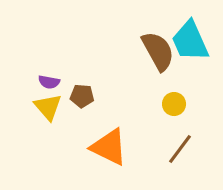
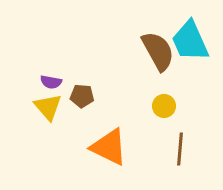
purple semicircle: moved 2 px right
yellow circle: moved 10 px left, 2 px down
brown line: rotated 32 degrees counterclockwise
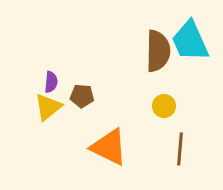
brown semicircle: rotated 30 degrees clockwise
purple semicircle: rotated 95 degrees counterclockwise
yellow triangle: rotated 32 degrees clockwise
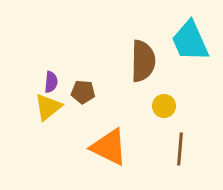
brown semicircle: moved 15 px left, 10 px down
brown pentagon: moved 1 px right, 4 px up
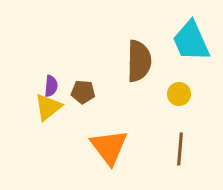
cyan trapezoid: moved 1 px right
brown semicircle: moved 4 px left
purple semicircle: moved 4 px down
yellow circle: moved 15 px right, 12 px up
orange triangle: rotated 27 degrees clockwise
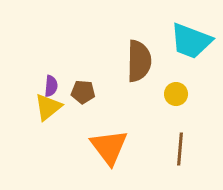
cyan trapezoid: rotated 45 degrees counterclockwise
yellow circle: moved 3 px left
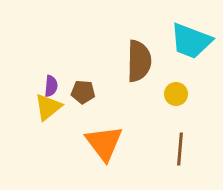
orange triangle: moved 5 px left, 4 px up
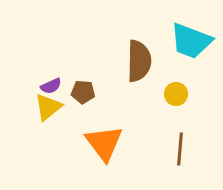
purple semicircle: rotated 60 degrees clockwise
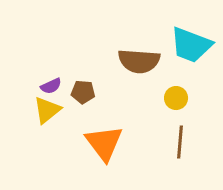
cyan trapezoid: moved 4 px down
brown semicircle: rotated 93 degrees clockwise
yellow circle: moved 4 px down
yellow triangle: moved 1 px left, 3 px down
brown line: moved 7 px up
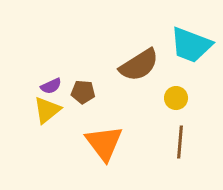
brown semicircle: moved 4 px down; rotated 36 degrees counterclockwise
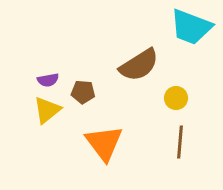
cyan trapezoid: moved 18 px up
purple semicircle: moved 3 px left, 6 px up; rotated 15 degrees clockwise
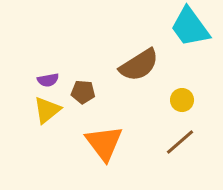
cyan trapezoid: moved 1 px left; rotated 33 degrees clockwise
yellow circle: moved 6 px right, 2 px down
brown line: rotated 44 degrees clockwise
